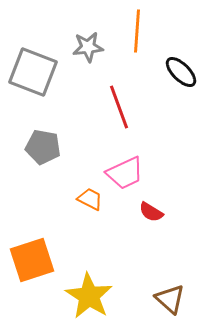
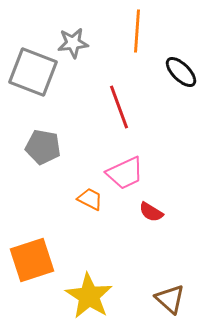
gray star: moved 15 px left, 4 px up
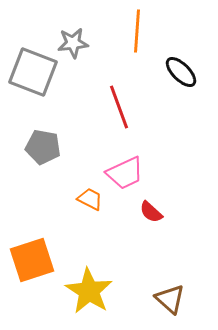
red semicircle: rotated 10 degrees clockwise
yellow star: moved 5 px up
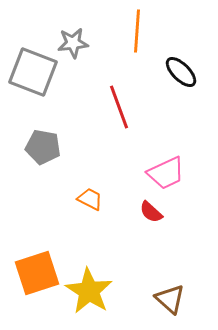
pink trapezoid: moved 41 px right
orange square: moved 5 px right, 13 px down
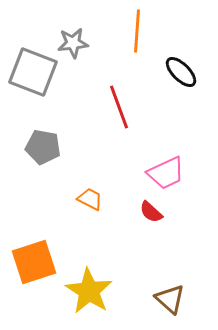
orange square: moved 3 px left, 11 px up
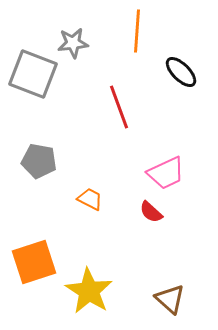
gray square: moved 2 px down
gray pentagon: moved 4 px left, 14 px down
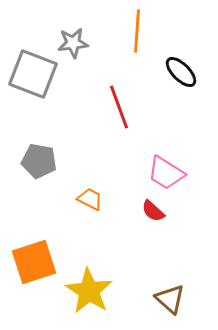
pink trapezoid: rotated 57 degrees clockwise
red semicircle: moved 2 px right, 1 px up
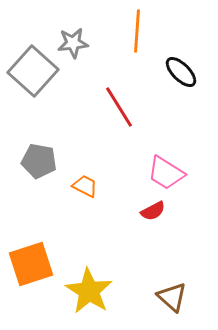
gray square: moved 3 px up; rotated 21 degrees clockwise
red line: rotated 12 degrees counterclockwise
orange trapezoid: moved 5 px left, 13 px up
red semicircle: rotated 70 degrees counterclockwise
orange square: moved 3 px left, 2 px down
brown triangle: moved 2 px right, 2 px up
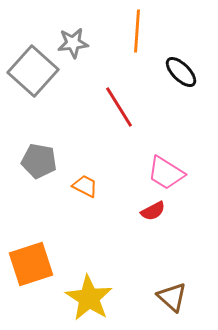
yellow star: moved 7 px down
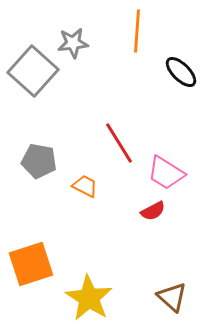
red line: moved 36 px down
